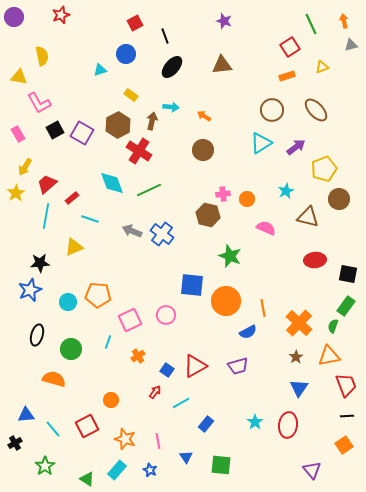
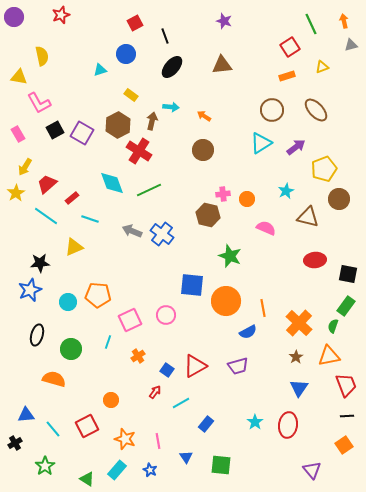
cyan line at (46, 216): rotated 65 degrees counterclockwise
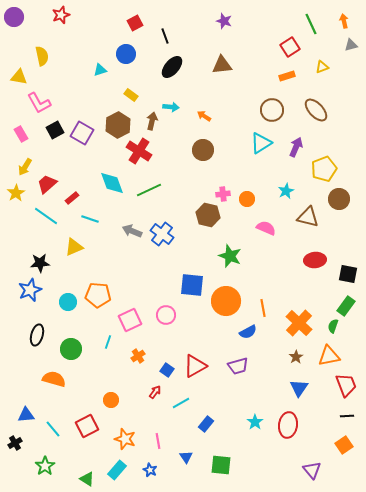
pink rectangle at (18, 134): moved 3 px right
purple arrow at (296, 147): rotated 30 degrees counterclockwise
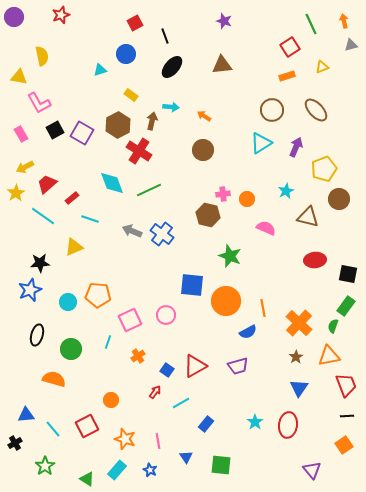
yellow arrow at (25, 167): rotated 30 degrees clockwise
cyan line at (46, 216): moved 3 px left
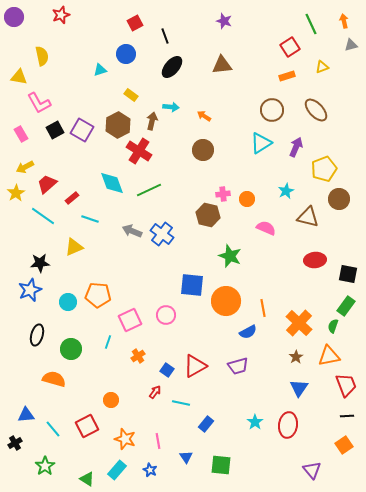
purple square at (82, 133): moved 3 px up
cyan line at (181, 403): rotated 42 degrees clockwise
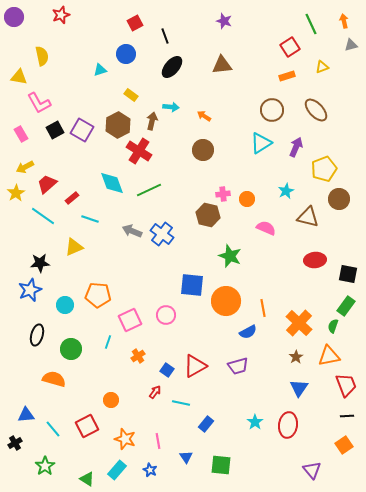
cyan circle at (68, 302): moved 3 px left, 3 px down
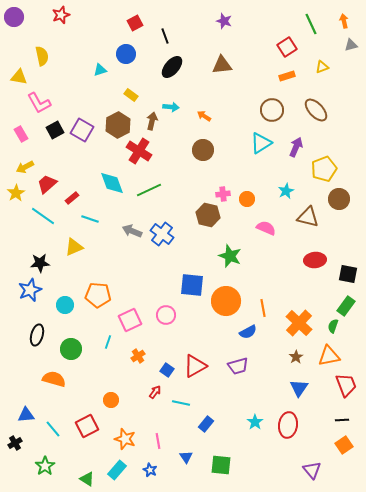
red square at (290, 47): moved 3 px left
black line at (347, 416): moved 5 px left, 4 px down
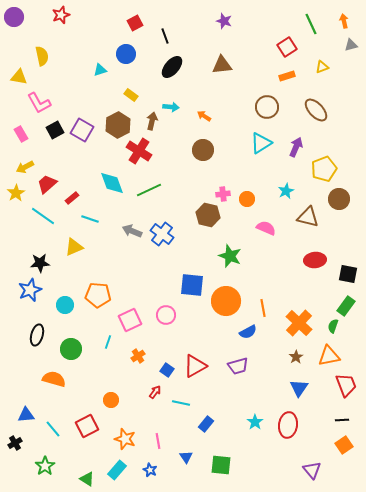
brown circle at (272, 110): moved 5 px left, 3 px up
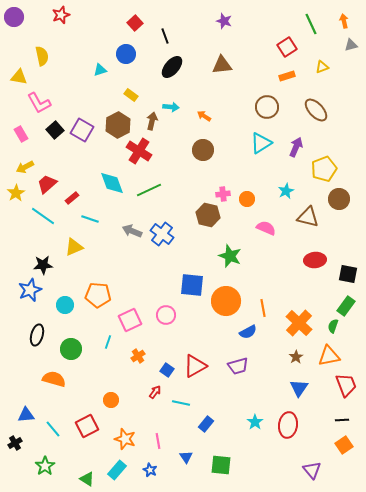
red square at (135, 23): rotated 14 degrees counterclockwise
black square at (55, 130): rotated 12 degrees counterclockwise
black star at (40, 263): moved 3 px right, 2 px down
